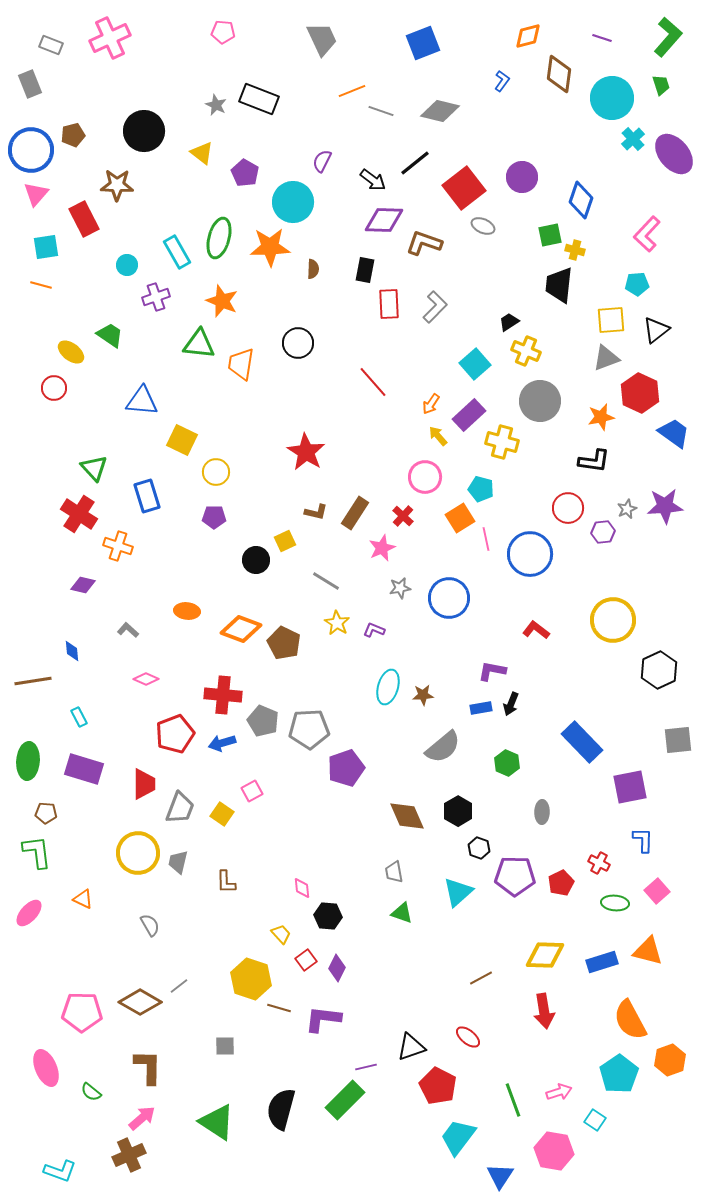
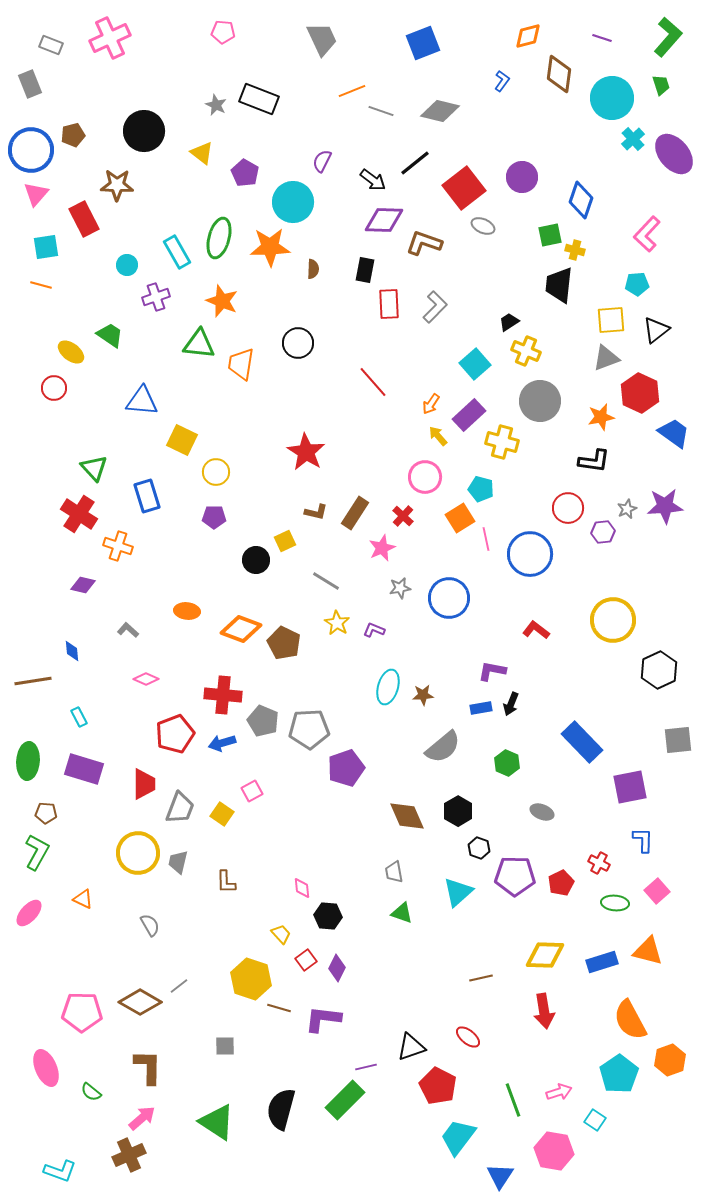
gray ellipse at (542, 812): rotated 70 degrees counterclockwise
green L-shape at (37, 852): rotated 36 degrees clockwise
brown line at (481, 978): rotated 15 degrees clockwise
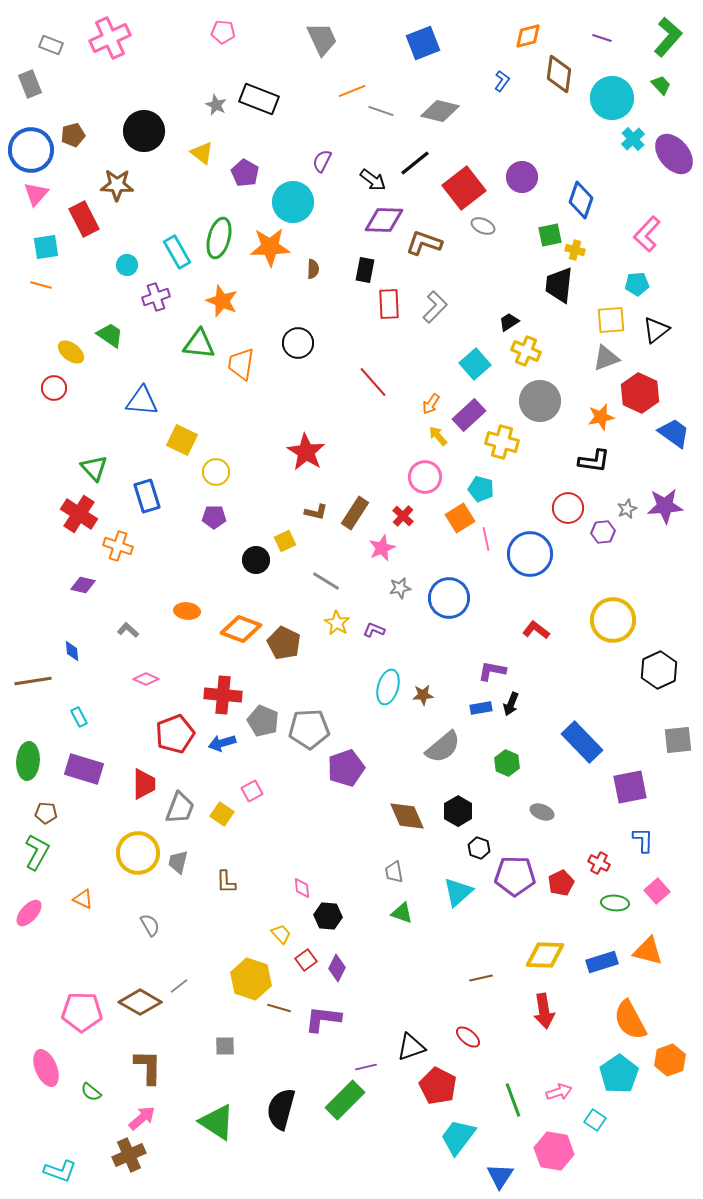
green trapezoid at (661, 85): rotated 25 degrees counterclockwise
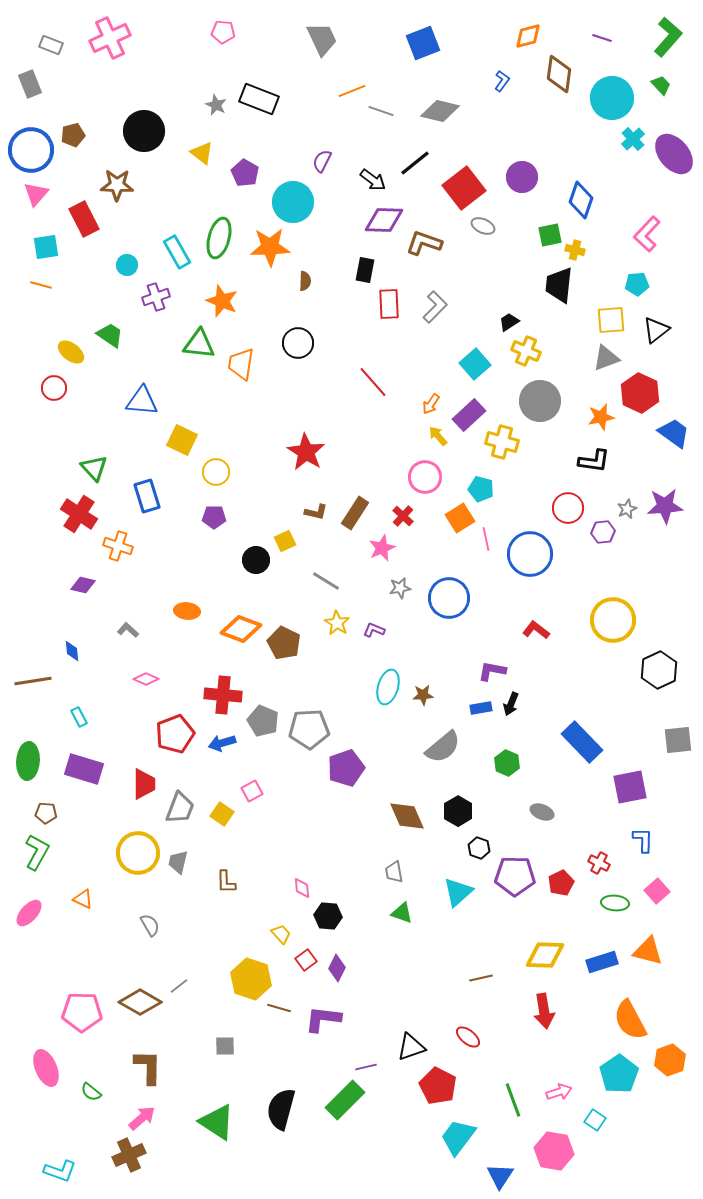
brown semicircle at (313, 269): moved 8 px left, 12 px down
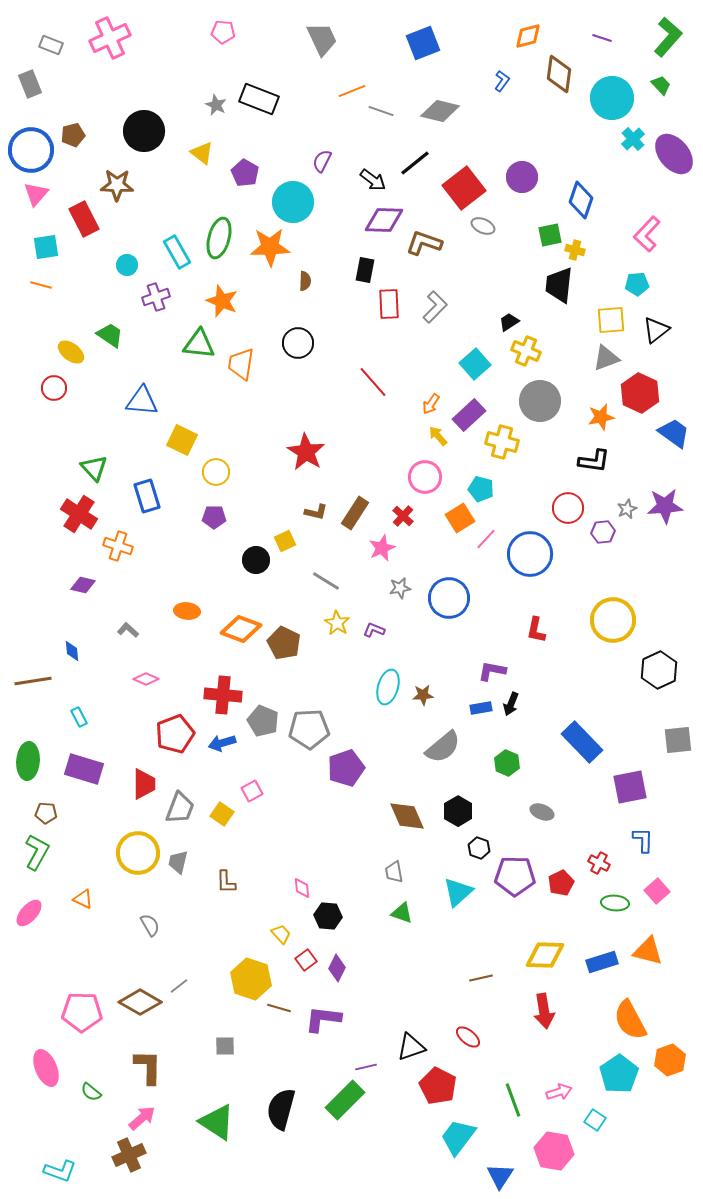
pink line at (486, 539): rotated 55 degrees clockwise
red L-shape at (536, 630): rotated 116 degrees counterclockwise
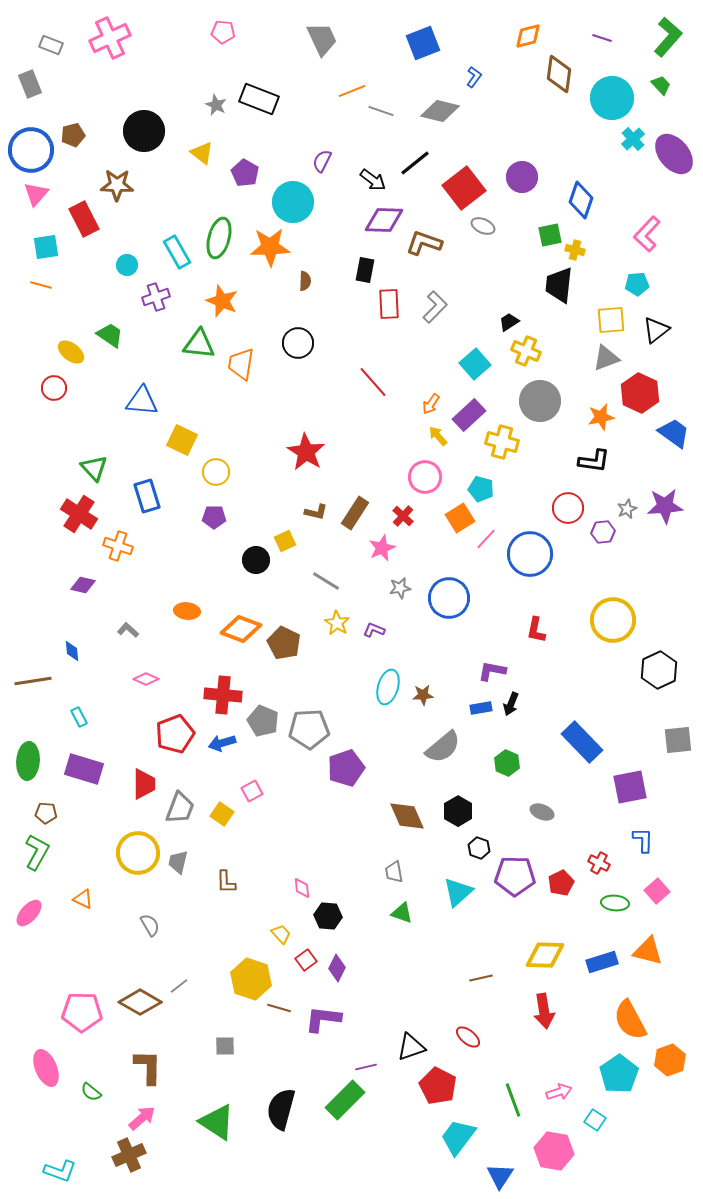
blue L-shape at (502, 81): moved 28 px left, 4 px up
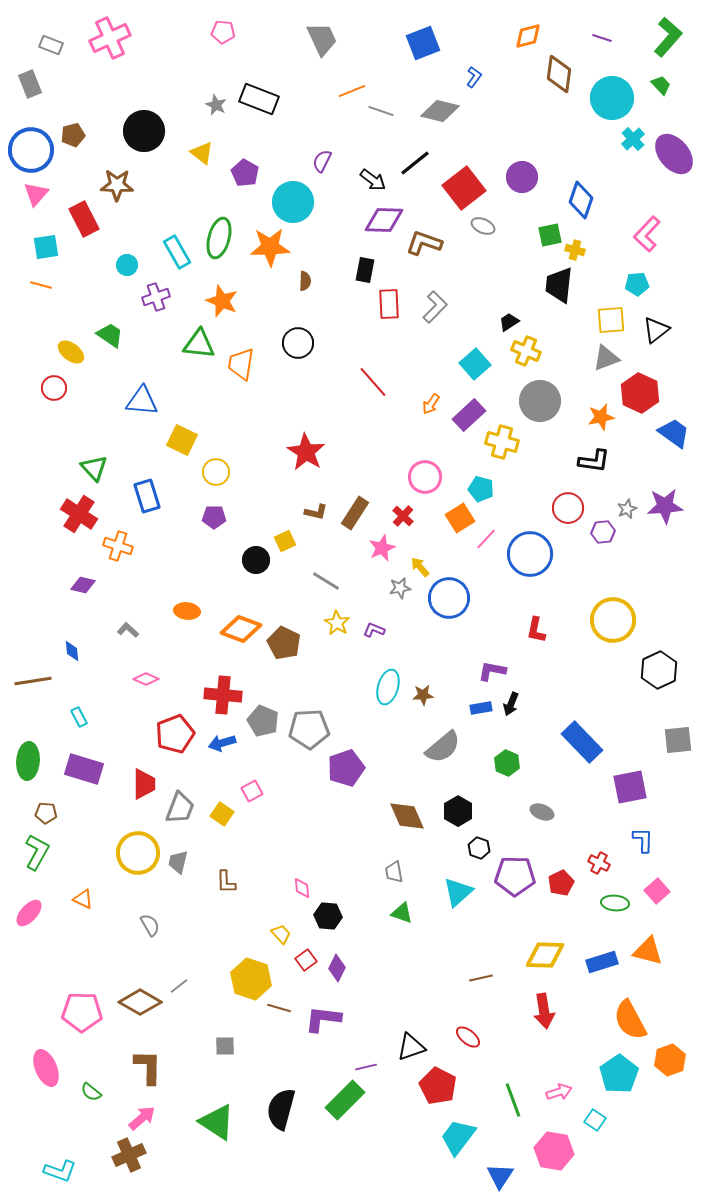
yellow arrow at (438, 436): moved 18 px left, 131 px down
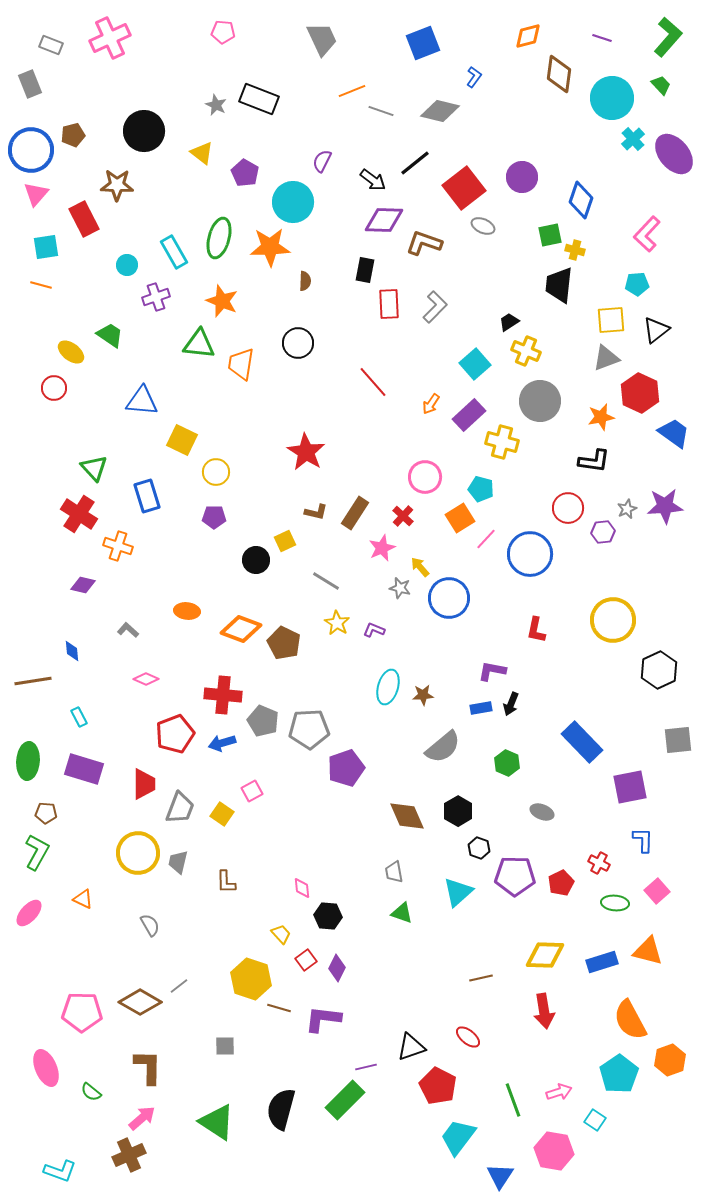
cyan rectangle at (177, 252): moved 3 px left
gray star at (400, 588): rotated 25 degrees clockwise
